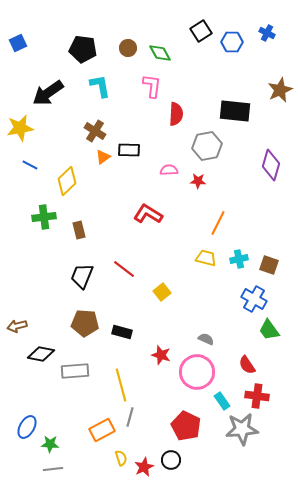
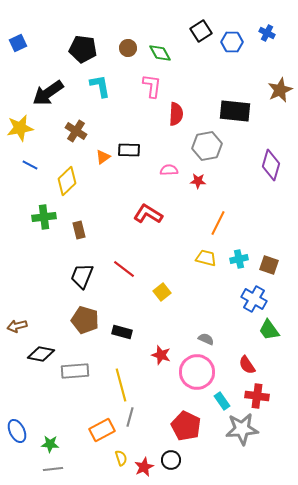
brown cross at (95, 131): moved 19 px left
brown pentagon at (85, 323): moved 3 px up; rotated 12 degrees clockwise
blue ellipse at (27, 427): moved 10 px left, 4 px down; rotated 55 degrees counterclockwise
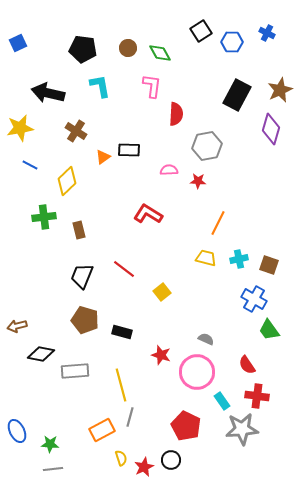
black arrow at (48, 93): rotated 48 degrees clockwise
black rectangle at (235, 111): moved 2 px right, 16 px up; rotated 68 degrees counterclockwise
purple diamond at (271, 165): moved 36 px up
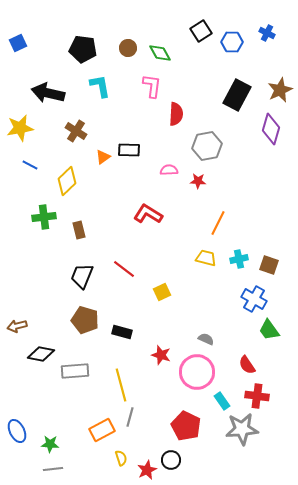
yellow square at (162, 292): rotated 12 degrees clockwise
red star at (144, 467): moved 3 px right, 3 px down
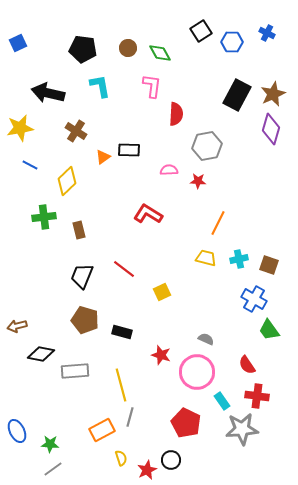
brown star at (280, 90): moved 7 px left, 4 px down
red pentagon at (186, 426): moved 3 px up
gray line at (53, 469): rotated 30 degrees counterclockwise
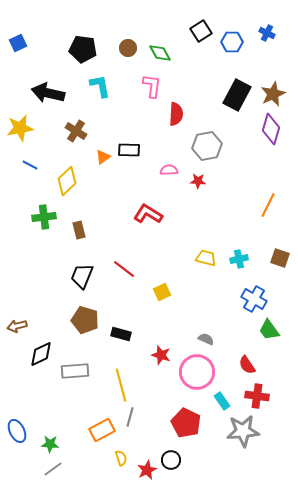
orange line at (218, 223): moved 50 px right, 18 px up
brown square at (269, 265): moved 11 px right, 7 px up
black rectangle at (122, 332): moved 1 px left, 2 px down
black diamond at (41, 354): rotated 36 degrees counterclockwise
gray star at (242, 429): moved 1 px right, 2 px down
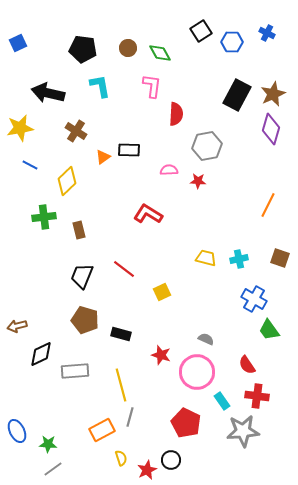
green star at (50, 444): moved 2 px left
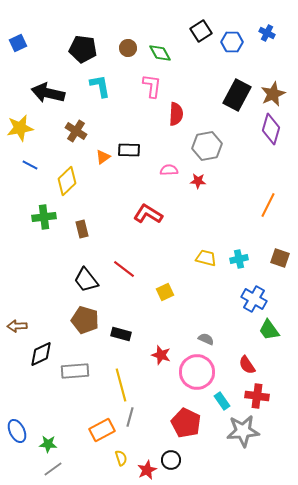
brown rectangle at (79, 230): moved 3 px right, 1 px up
black trapezoid at (82, 276): moved 4 px right, 4 px down; rotated 60 degrees counterclockwise
yellow square at (162, 292): moved 3 px right
brown arrow at (17, 326): rotated 12 degrees clockwise
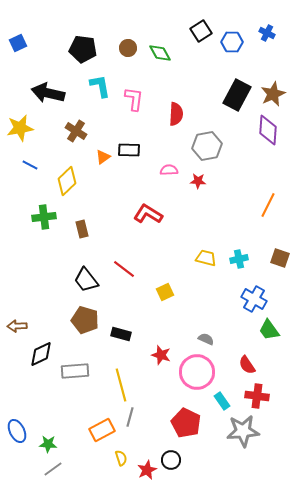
pink L-shape at (152, 86): moved 18 px left, 13 px down
purple diamond at (271, 129): moved 3 px left, 1 px down; rotated 12 degrees counterclockwise
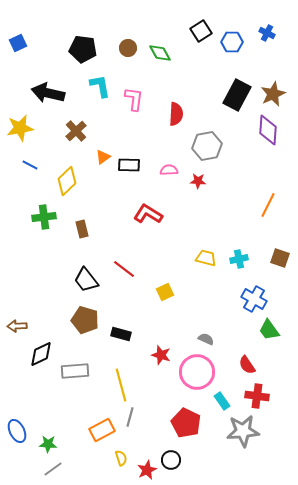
brown cross at (76, 131): rotated 15 degrees clockwise
black rectangle at (129, 150): moved 15 px down
